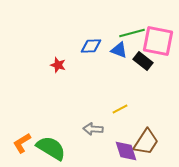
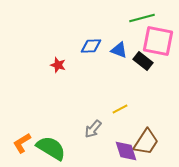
green line: moved 10 px right, 15 px up
gray arrow: rotated 54 degrees counterclockwise
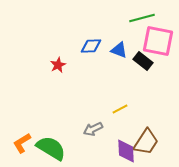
red star: rotated 28 degrees clockwise
gray arrow: rotated 24 degrees clockwise
purple diamond: rotated 15 degrees clockwise
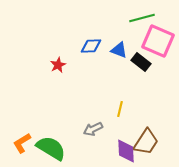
pink square: rotated 12 degrees clockwise
black rectangle: moved 2 px left, 1 px down
yellow line: rotated 49 degrees counterclockwise
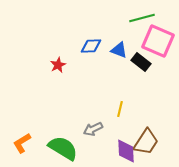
green semicircle: moved 12 px right
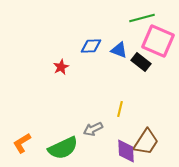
red star: moved 3 px right, 2 px down
green semicircle: rotated 124 degrees clockwise
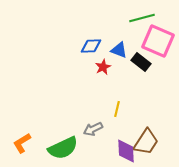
red star: moved 42 px right
yellow line: moved 3 px left
